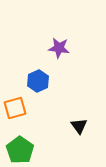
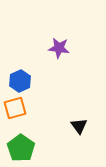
blue hexagon: moved 18 px left
green pentagon: moved 1 px right, 2 px up
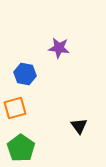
blue hexagon: moved 5 px right, 7 px up; rotated 25 degrees counterclockwise
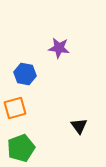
green pentagon: rotated 16 degrees clockwise
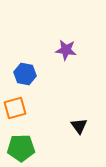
purple star: moved 7 px right, 2 px down
green pentagon: rotated 20 degrees clockwise
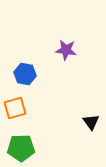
black triangle: moved 12 px right, 4 px up
